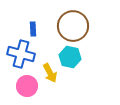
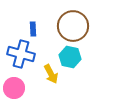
yellow arrow: moved 1 px right, 1 px down
pink circle: moved 13 px left, 2 px down
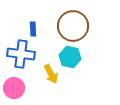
blue cross: rotated 8 degrees counterclockwise
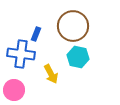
blue rectangle: moved 3 px right, 5 px down; rotated 24 degrees clockwise
cyan hexagon: moved 8 px right
pink circle: moved 2 px down
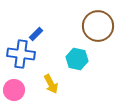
brown circle: moved 25 px right
blue rectangle: rotated 24 degrees clockwise
cyan hexagon: moved 1 px left, 2 px down
yellow arrow: moved 10 px down
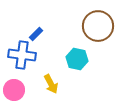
blue cross: moved 1 px right, 1 px down
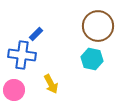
cyan hexagon: moved 15 px right
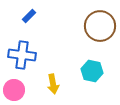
brown circle: moved 2 px right
blue rectangle: moved 7 px left, 18 px up
cyan hexagon: moved 12 px down
yellow arrow: moved 2 px right; rotated 18 degrees clockwise
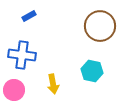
blue rectangle: rotated 16 degrees clockwise
